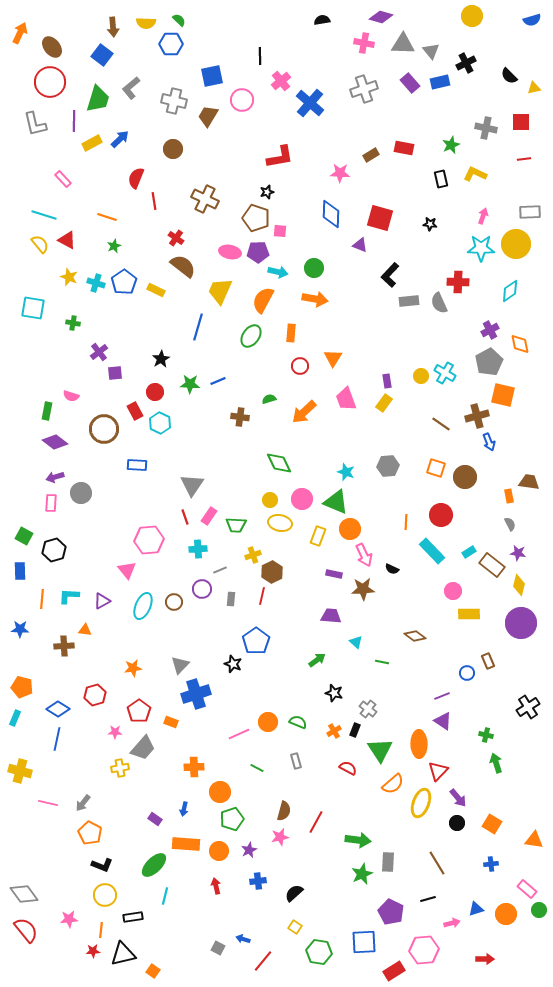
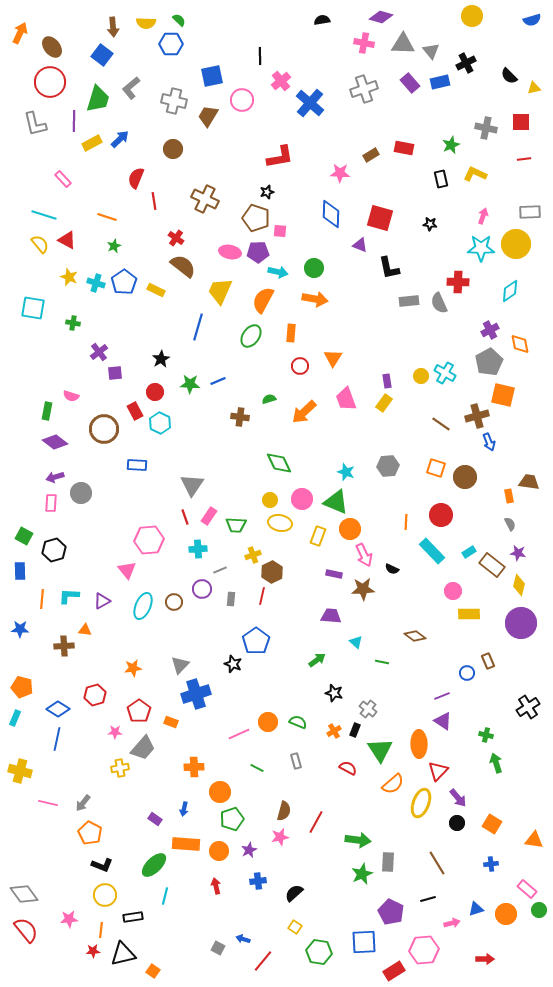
black L-shape at (390, 275): moved 1 px left, 7 px up; rotated 55 degrees counterclockwise
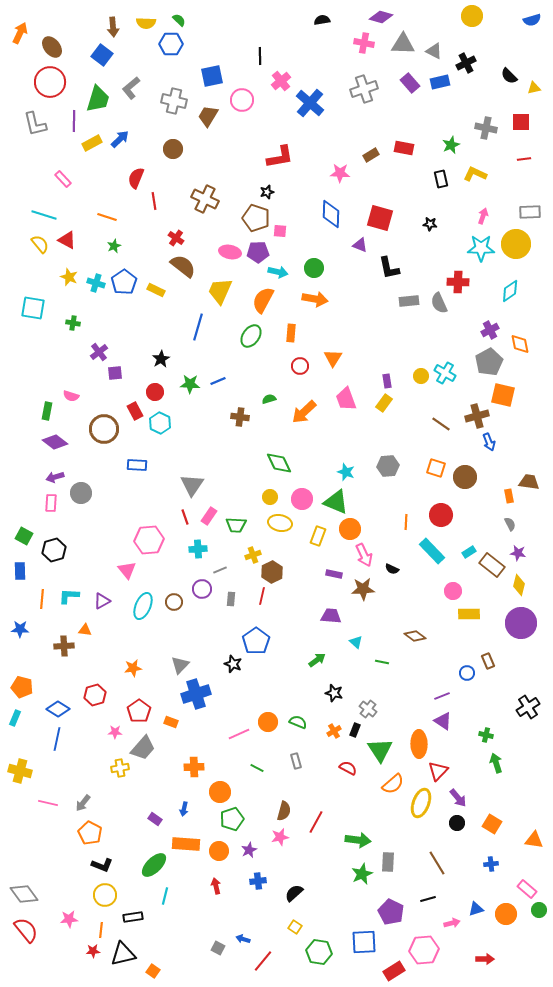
gray triangle at (431, 51): moved 3 px right; rotated 24 degrees counterclockwise
yellow circle at (270, 500): moved 3 px up
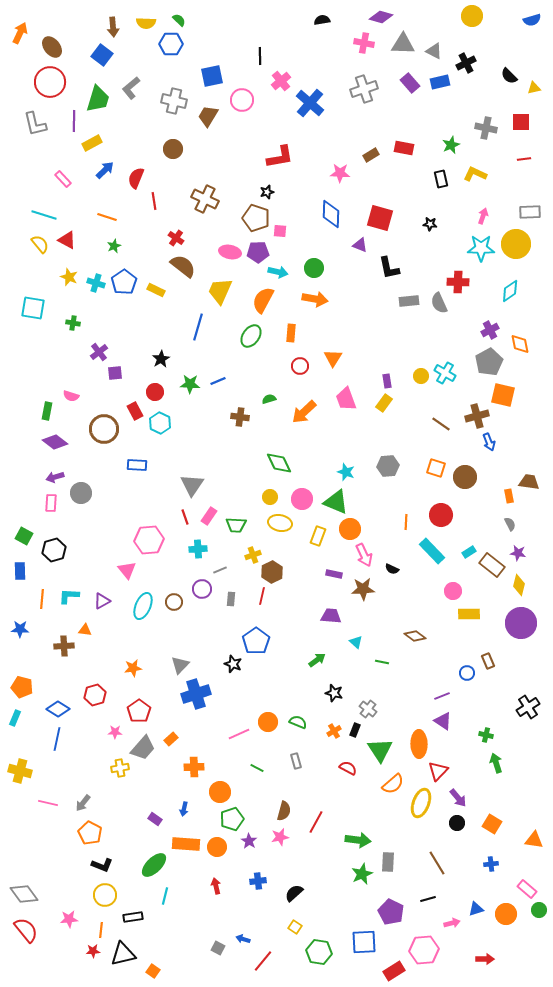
blue arrow at (120, 139): moved 15 px left, 31 px down
orange rectangle at (171, 722): moved 17 px down; rotated 64 degrees counterclockwise
purple star at (249, 850): moved 9 px up; rotated 14 degrees counterclockwise
orange circle at (219, 851): moved 2 px left, 4 px up
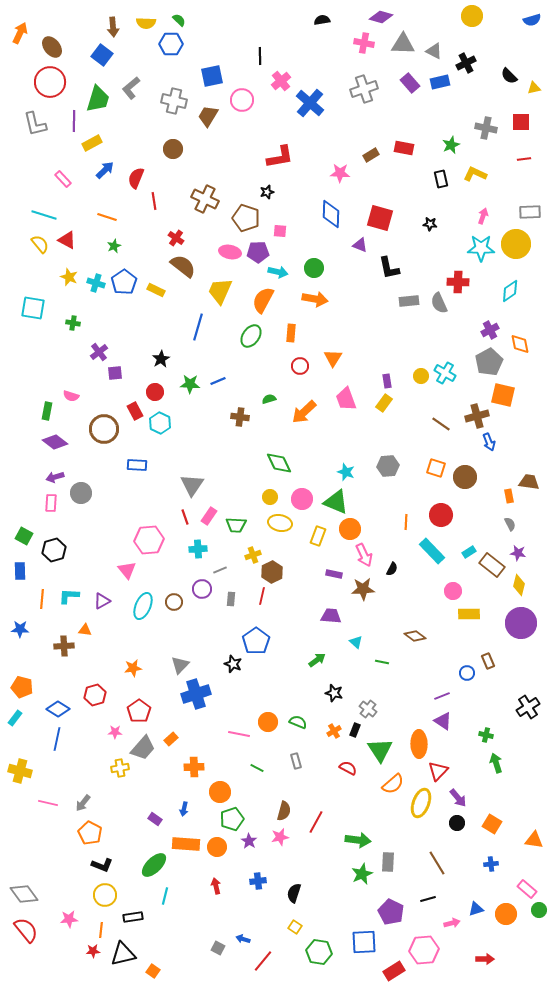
brown pentagon at (256, 218): moved 10 px left
black semicircle at (392, 569): rotated 88 degrees counterclockwise
cyan rectangle at (15, 718): rotated 14 degrees clockwise
pink line at (239, 734): rotated 35 degrees clockwise
black semicircle at (294, 893): rotated 30 degrees counterclockwise
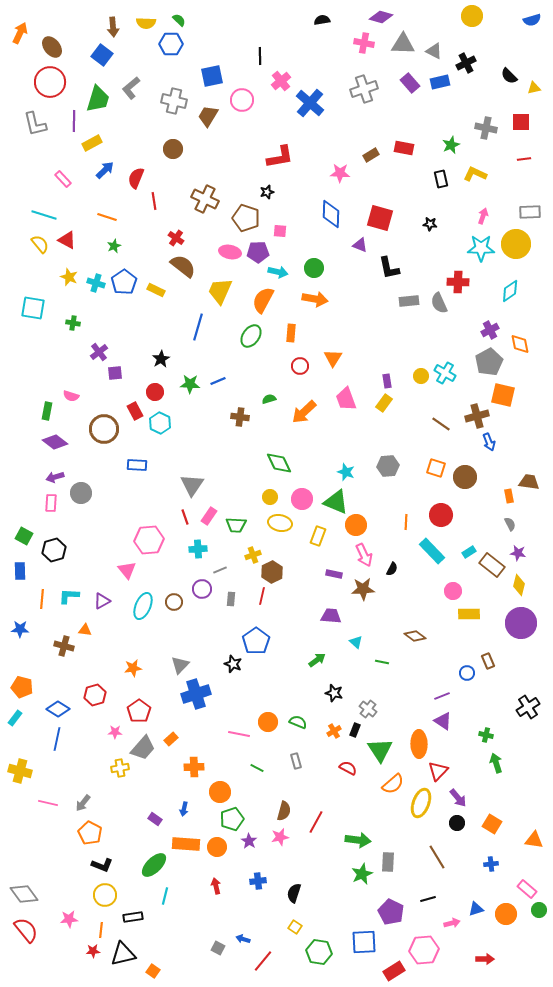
orange circle at (350, 529): moved 6 px right, 4 px up
brown cross at (64, 646): rotated 18 degrees clockwise
brown line at (437, 863): moved 6 px up
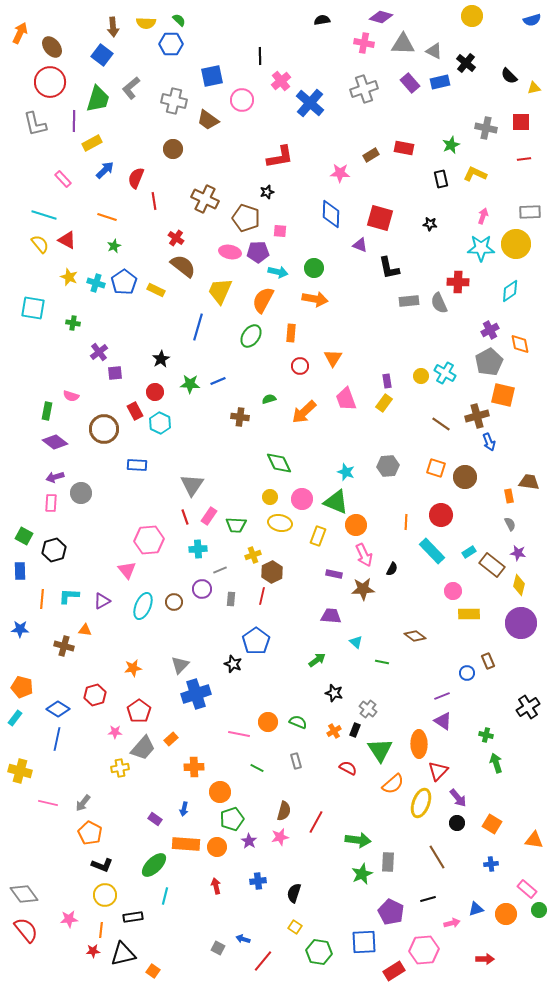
black cross at (466, 63): rotated 24 degrees counterclockwise
brown trapezoid at (208, 116): moved 4 px down; rotated 85 degrees counterclockwise
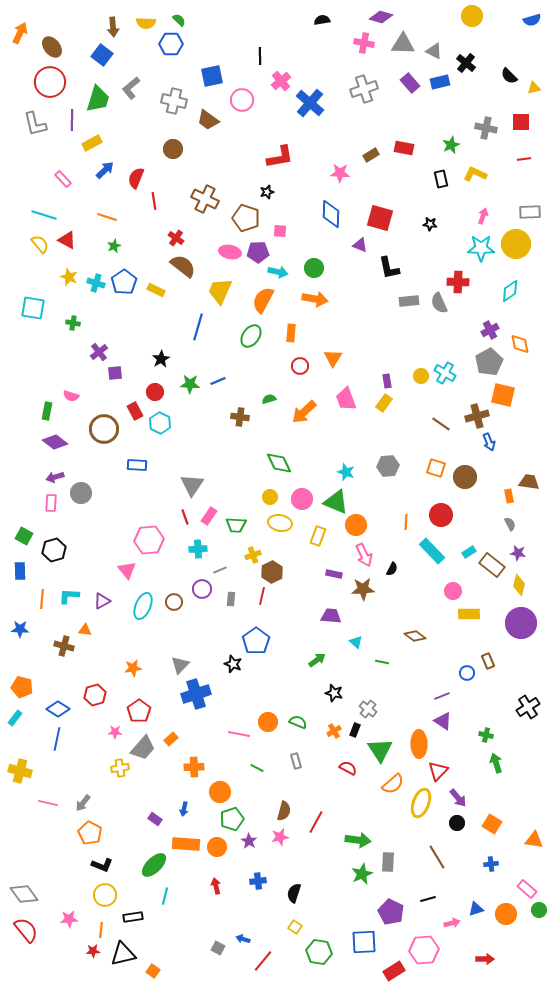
purple line at (74, 121): moved 2 px left, 1 px up
